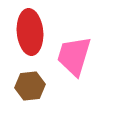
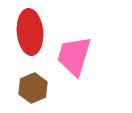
brown hexagon: moved 3 px right, 2 px down; rotated 16 degrees counterclockwise
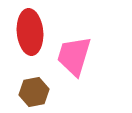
brown hexagon: moved 1 px right, 4 px down; rotated 12 degrees clockwise
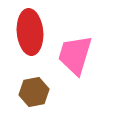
pink trapezoid: moved 1 px right, 1 px up
